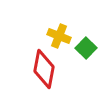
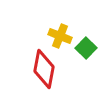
yellow cross: moved 1 px right
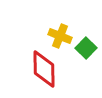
red diamond: rotated 12 degrees counterclockwise
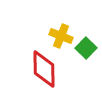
yellow cross: moved 1 px right
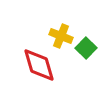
red diamond: moved 5 px left, 4 px up; rotated 15 degrees counterclockwise
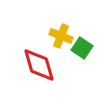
green square: moved 4 px left; rotated 10 degrees counterclockwise
